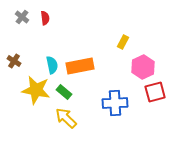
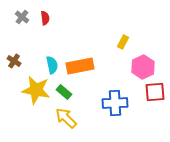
red square: rotated 10 degrees clockwise
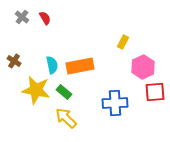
red semicircle: rotated 24 degrees counterclockwise
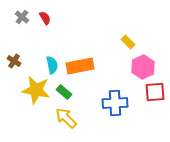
yellow rectangle: moved 5 px right; rotated 72 degrees counterclockwise
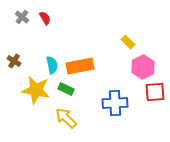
green rectangle: moved 2 px right, 3 px up; rotated 14 degrees counterclockwise
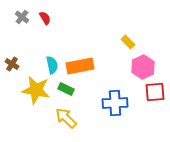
brown cross: moved 2 px left, 3 px down
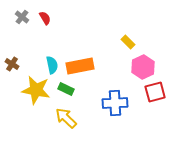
red square: rotated 10 degrees counterclockwise
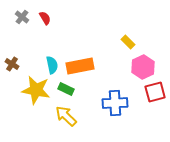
yellow arrow: moved 2 px up
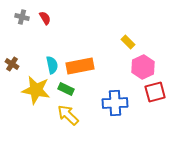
gray cross: rotated 24 degrees counterclockwise
yellow arrow: moved 2 px right, 1 px up
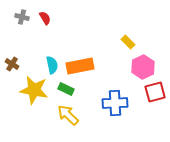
yellow star: moved 2 px left
